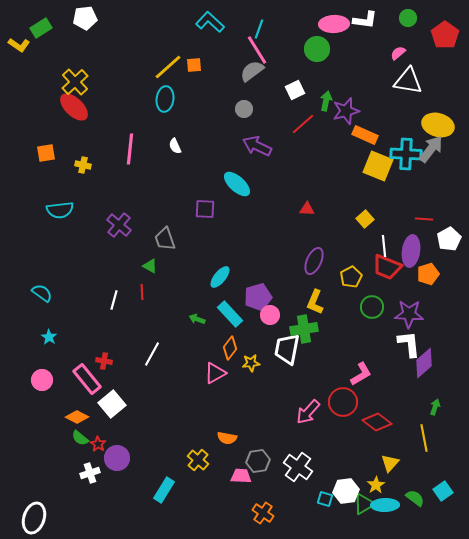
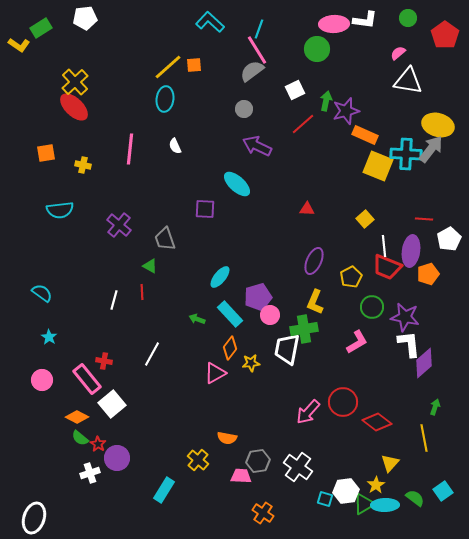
purple star at (409, 314): moved 4 px left, 3 px down; rotated 8 degrees clockwise
pink L-shape at (361, 374): moved 4 px left, 32 px up
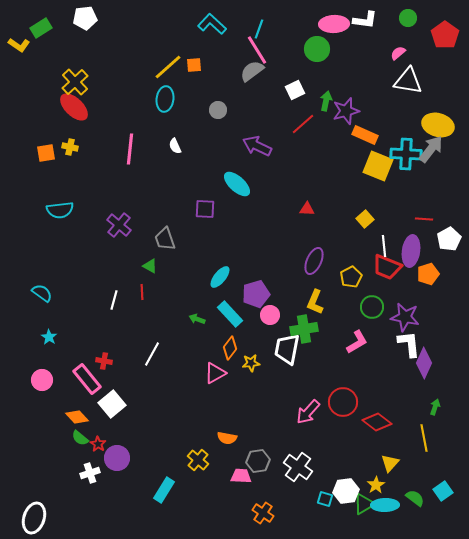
cyan L-shape at (210, 22): moved 2 px right, 2 px down
gray circle at (244, 109): moved 26 px left, 1 px down
yellow cross at (83, 165): moved 13 px left, 18 px up
purple pentagon at (258, 297): moved 2 px left, 3 px up
purple diamond at (424, 363): rotated 24 degrees counterclockwise
orange diamond at (77, 417): rotated 20 degrees clockwise
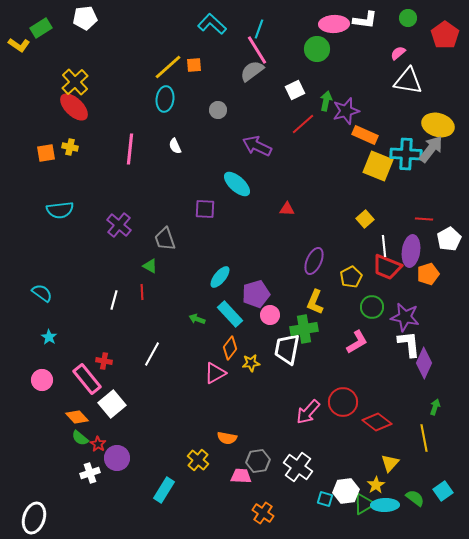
red triangle at (307, 209): moved 20 px left
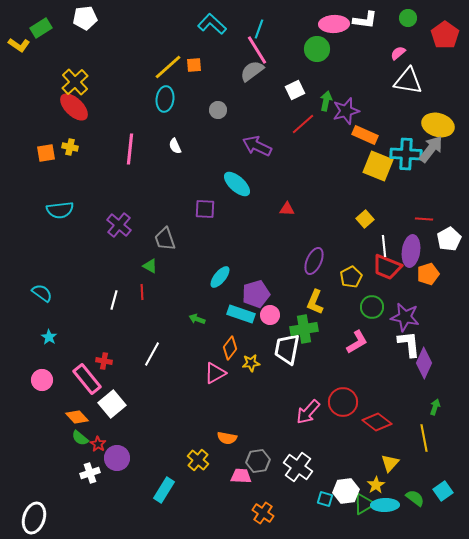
cyan rectangle at (230, 314): moved 11 px right; rotated 28 degrees counterclockwise
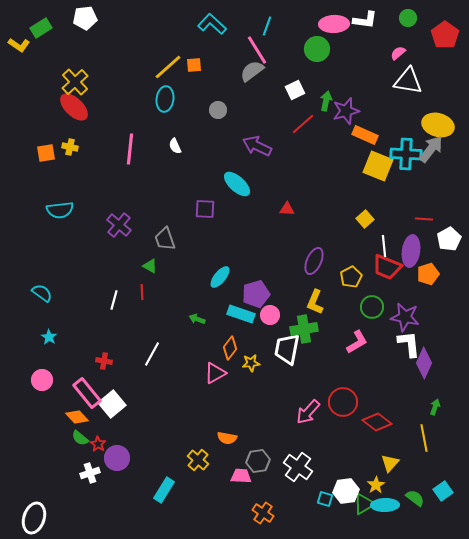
cyan line at (259, 29): moved 8 px right, 3 px up
pink rectangle at (87, 379): moved 14 px down
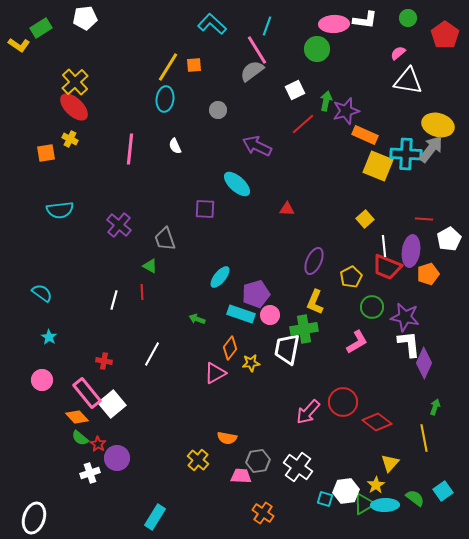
yellow line at (168, 67): rotated 16 degrees counterclockwise
yellow cross at (70, 147): moved 8 px up; rotated 14 degrees clockwise
cyan rectangle at (164, 490): moved 9 px left, 27 px down
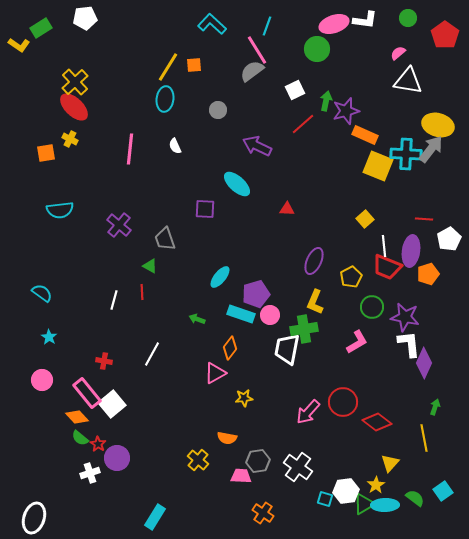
pink ellipse at (334, 24): rotated 16 degrees counterclockwise
yellow star at (251, 363): moved 7 px left, 35 px down
